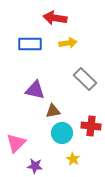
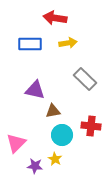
cyan circle: moved 2 px down
yellow star: moved 18 px left
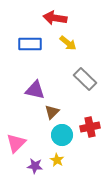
yellow arrow: rotated 48 degrees clockwise
brown triangle: moved 1 px left, 1 px down; rotated 35 degrees counterclockwise
red cross: moved 1 px left, 1 px down; rotated 18 degrees counterclockwise
yellow star: moved 2 px right, 1 px down
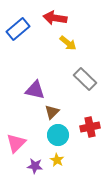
blue rectangle: moved 12 px left, 15 px up; rotated 40 degrees counterclockwise
cyan circle: moved 4 px left
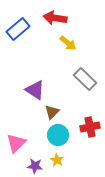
purple triangle: rotated 20 degrees clockwise
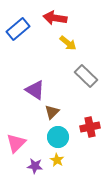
gray rectangle: moved 1 px right, 3 px up
cyan circle: moved 2 px down
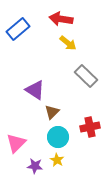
red arrow: moved 6 px right, 1 px down
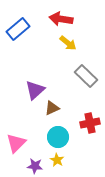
purple triangle: rotated 45 degrees clockwise
brown triangle: moved 4 px up; rotated 21 degrees clockwise
red cross: moved 4 px up
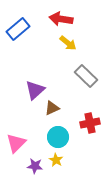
yellow star: moved 1 px left
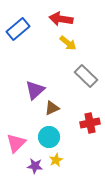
cyan circle: moved 9 px left
yellow star: rotated 16 degrees clockwise
